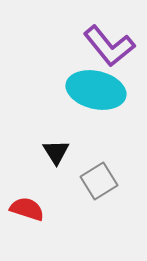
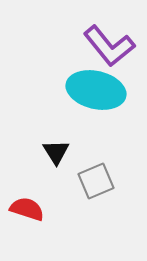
gray square: moved 3 px left; rotated 9 degrees clockwise
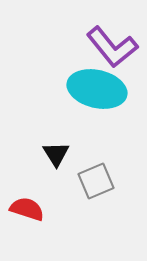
purple L-shape: moved 3 px right, 1 px down
cyan ellipse: moved 1 px right, 1 px up
black triangle: moved 2 px down
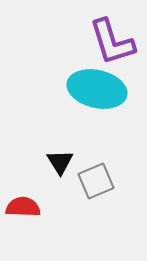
purple L-shape: moved 5 px up; rotated 22 degrees clockwise
black triangle: moved 4 px right, 8 px down
red semicircle: moved 4 px left, 2 px up; rotated 16 degrees counterclockwise
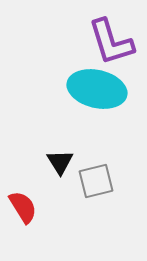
purple L-shape: moved 1 px left
gray square: rotated 9 degrees clockwise
red semicircle: rotated 56 degrees clockwise
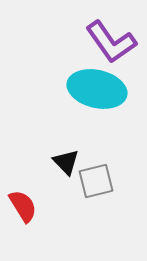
purple L-shape: rotated 18 degrees counterclockwise
black triangle: moved 6 px right; rotated 12 degrees counterclockwise
red semicircle: moved 1 px up
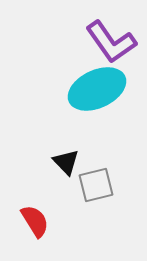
cyan ellipse: rotated 38 degrees counterclockwise
gray square: moved 4 px down
red semicircle: moved 12 px right, 15 px down
